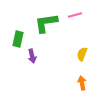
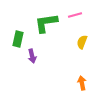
yellow semicircle: moved 12 px up
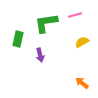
yellow semicircle: rotated 40 degrees clockwise
purple arrow: moved 8 px right, 1 px up
orange arrow: rotated 40 degrees counterclockwise
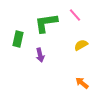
pink line: rotated 64 degrees clockwise
yellow semicircle: moved 1 px left, 3 px down
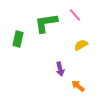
purple arrow: moved 20 px right, 14 px down
orange arrow: moved 4 px left, 3 px down
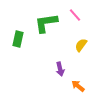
yellow semicircle: rotated 24 degrees counterclockwise
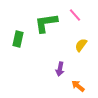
purple arrow: rotated 24 degrees clockwise
